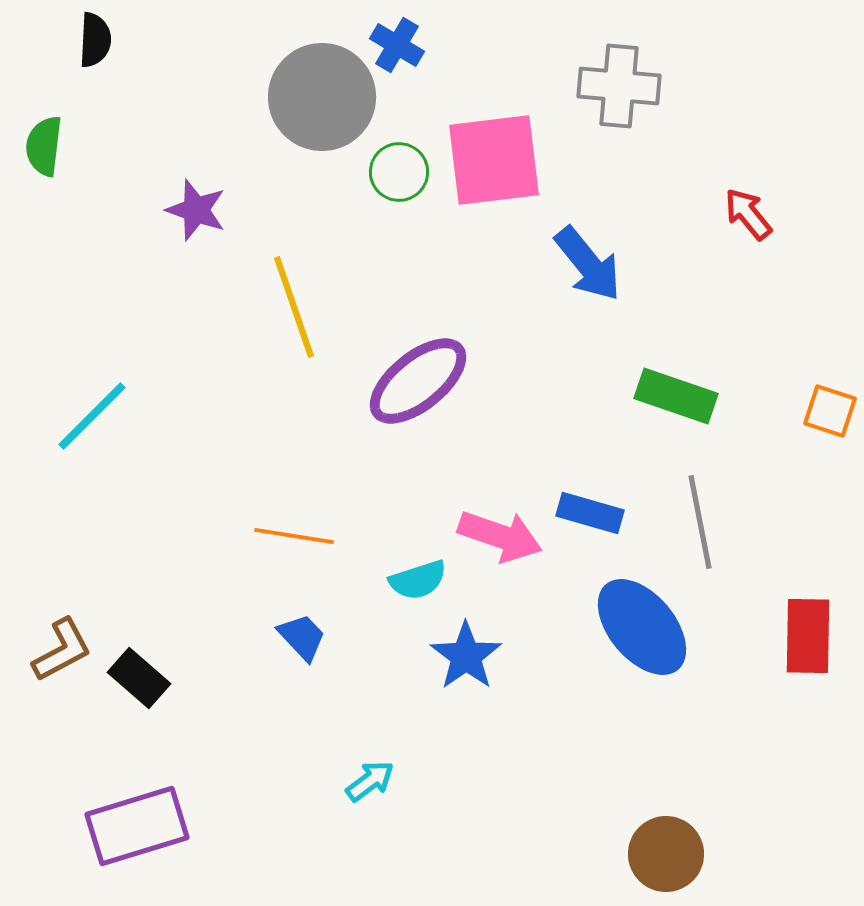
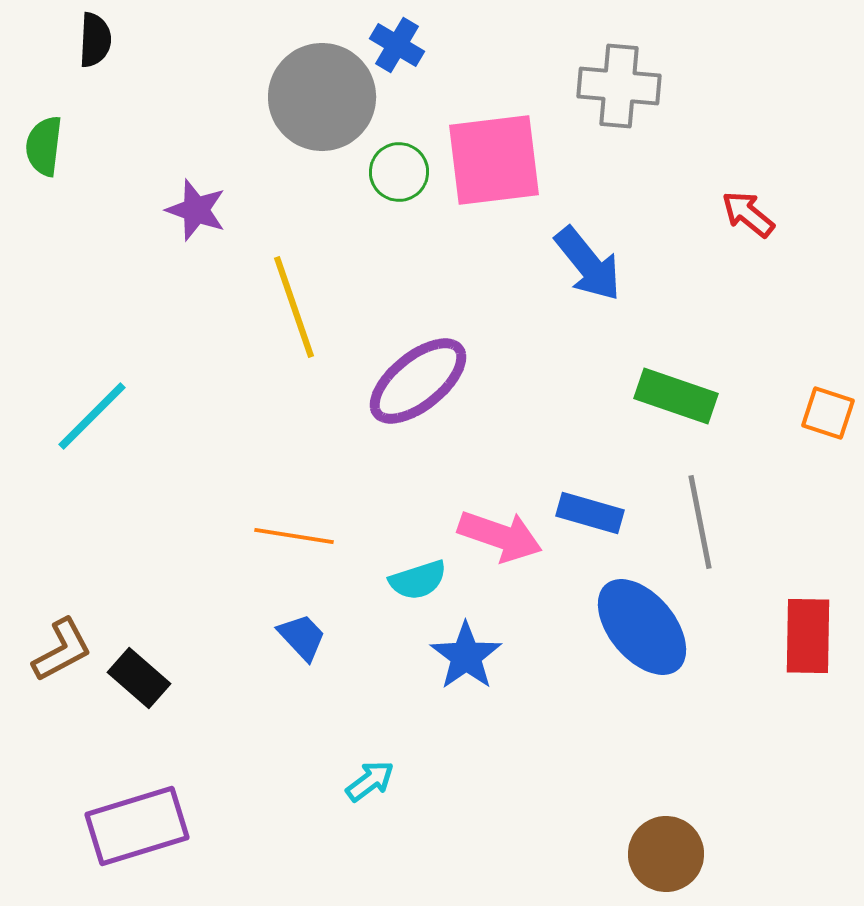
red arrow: rotated 12 degrees counterclockwise
orange square: moved 2 px left, 2 px down
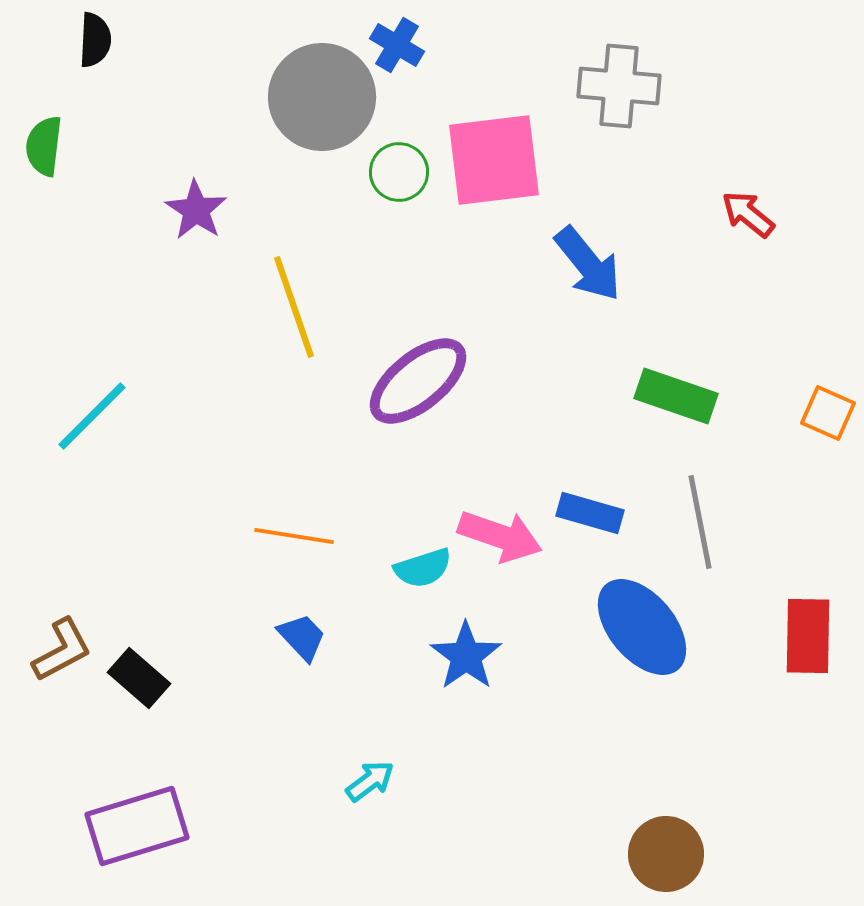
purple star: rotated 14 degrees clockwise
orange square: rotated 6 degrees clockwise
cyan semicircle: moved 5 px right, 12 px up
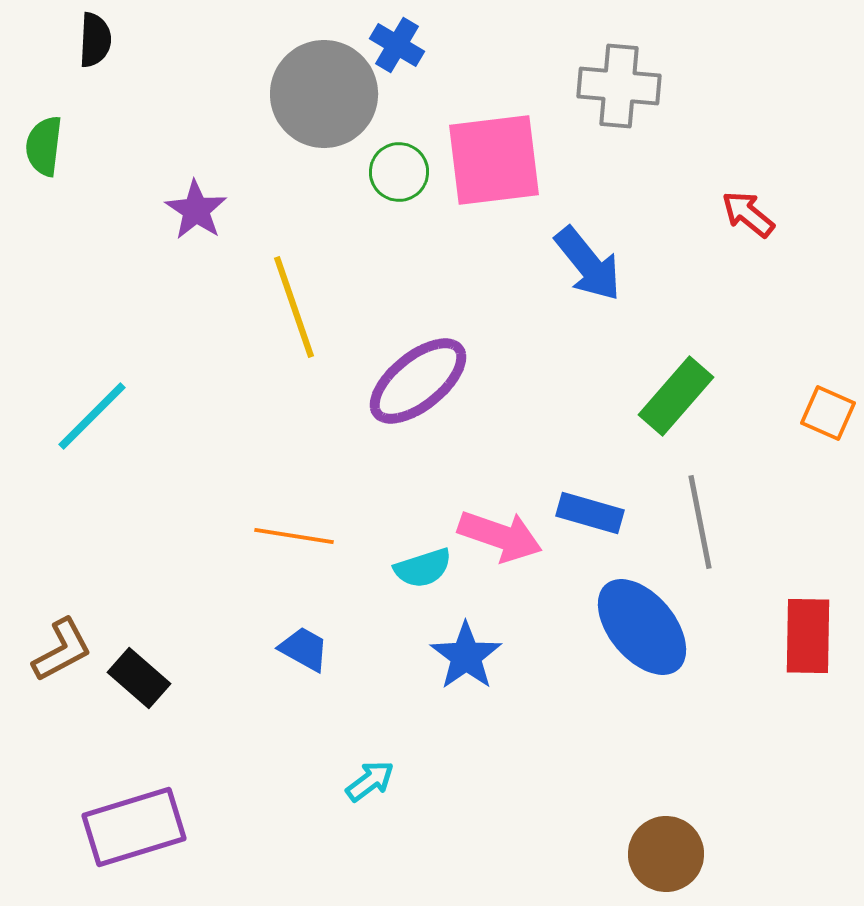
gray circle: moved 2 px right, 3 px up
green rectangle: rotated 68 degrees counterclockwise
blue trapezoid: moved 2 px right, 12 px down; rotated 18 degrees counterclockwise
purple rectangle: moved 3 px left, 1 px down
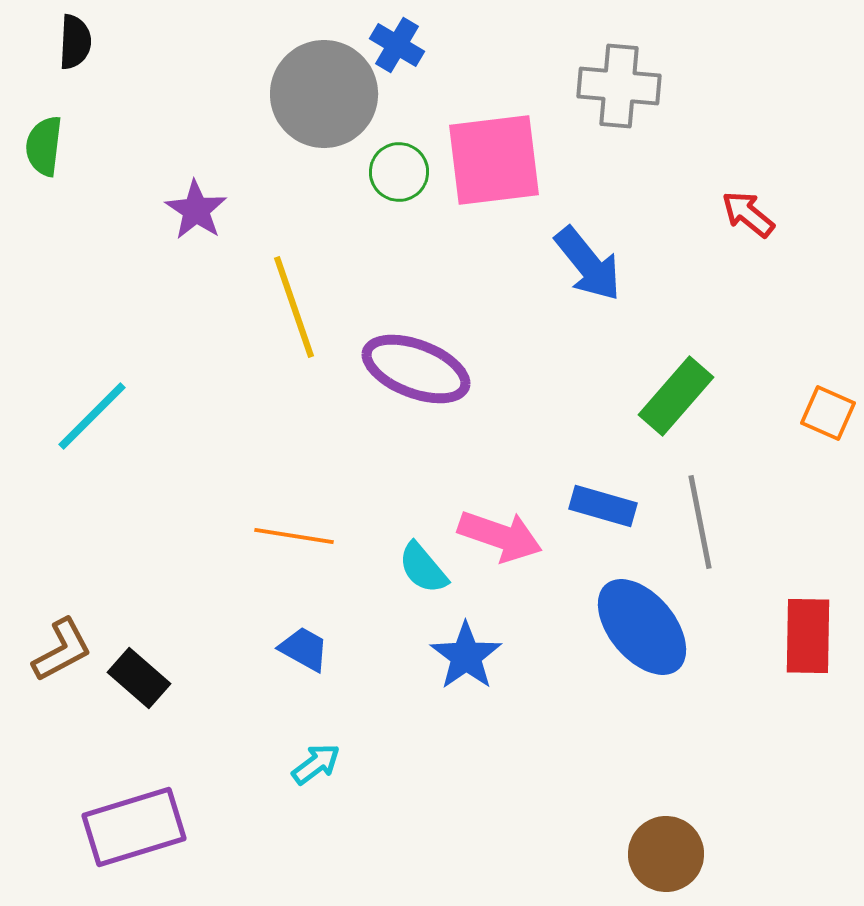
black semicircle: moved 20 px left, 2 px down
purple ellipse: moved 2 px left, 12 px up; rotated 60 degrees clockwise
blue rectangle: moved 13 px right, 7 px up
cyan semicircle: rotated 68 degrees clockwise
cyan arrow: moved 54 px left, 17 px up
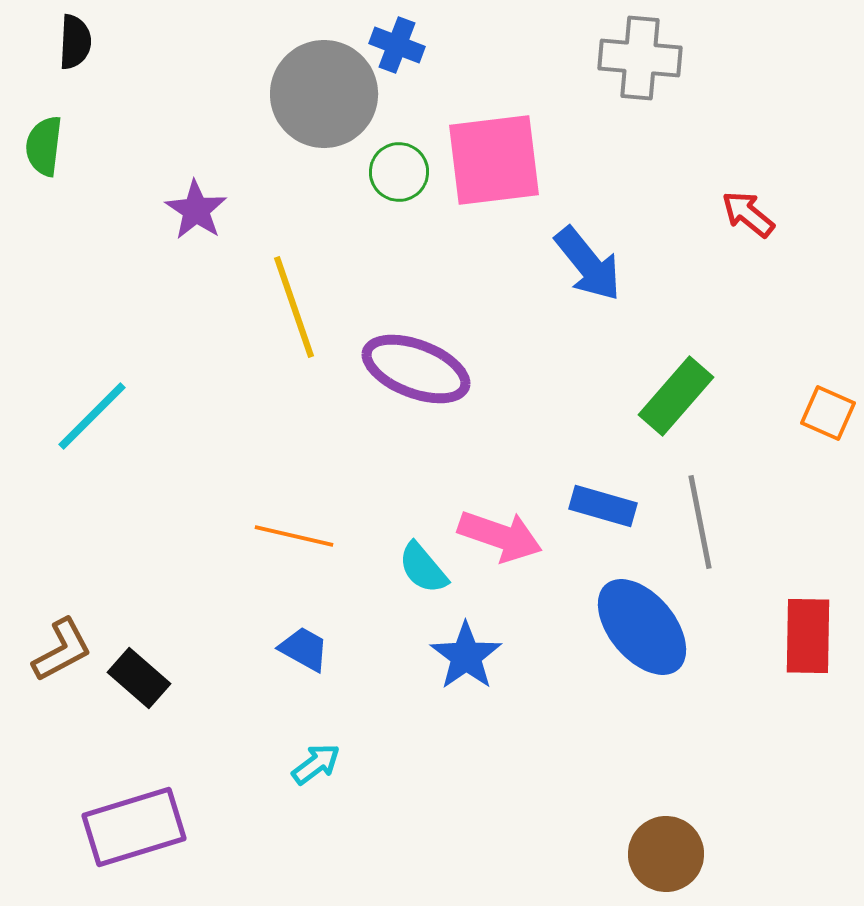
blue cross: rotated 10 degrees counterclockwise
gray cross: moved 21 px right, 28 px up
orange line: rotated 4 degrees clockwise
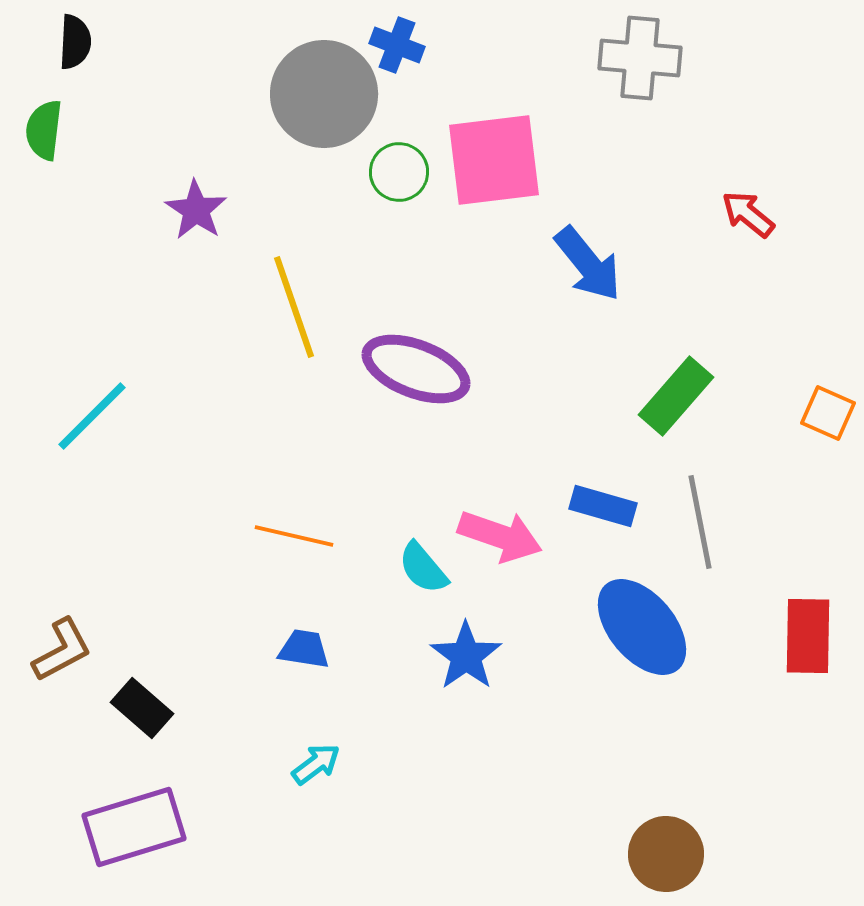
green semicircle: moved 16 px up
blue trapezoid: rotated 20 degrees counterclockwise
black rectangle: moved 3 px right, 30 px down
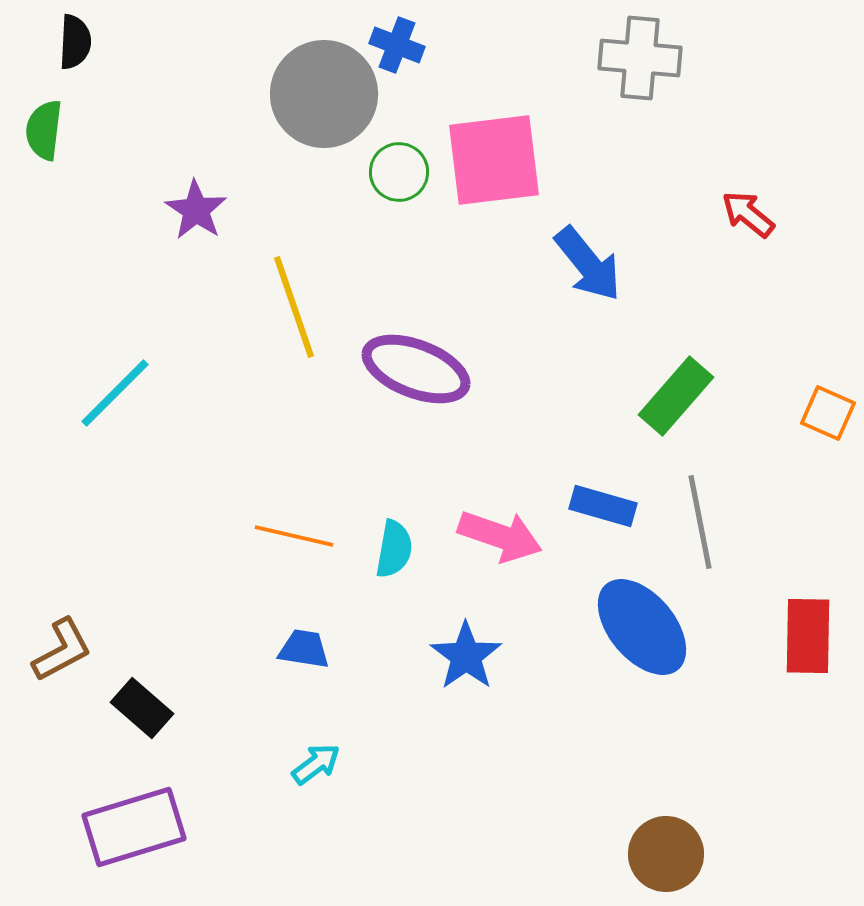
cyan line: moved 23 px right, 23 px up
cyan semicircle: moved 29 px left, 19 px up; rotated 130 degrees counterclockwise
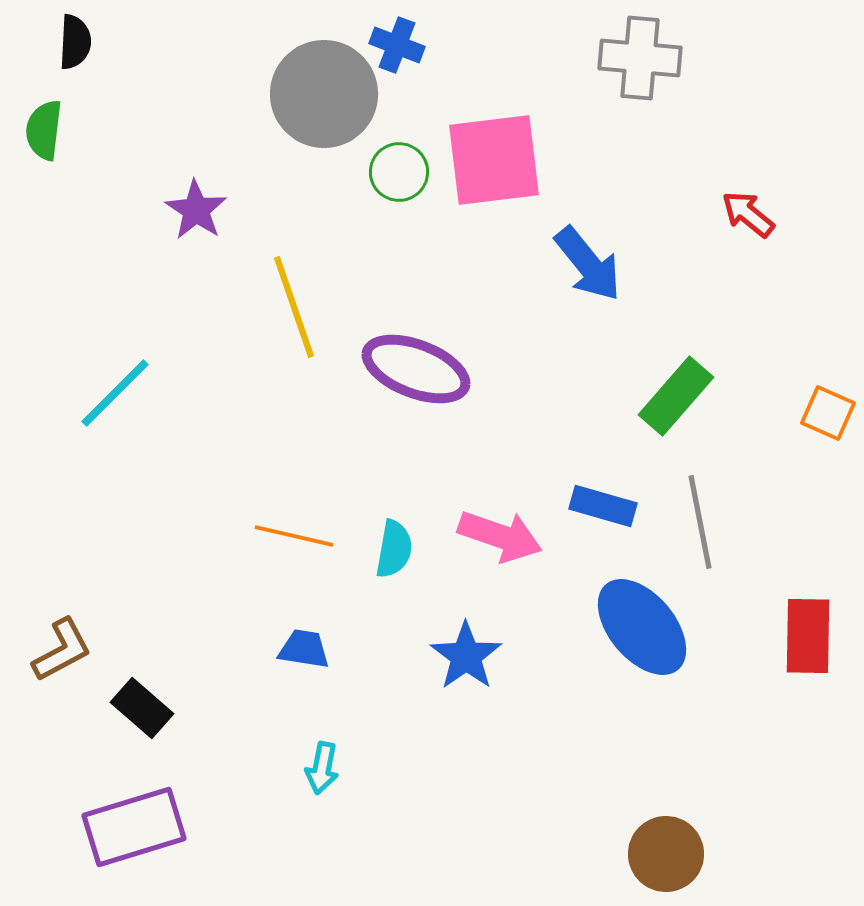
cyan arrow: moved 6 px right, 4 px down; rotated 138 degrees clockwise
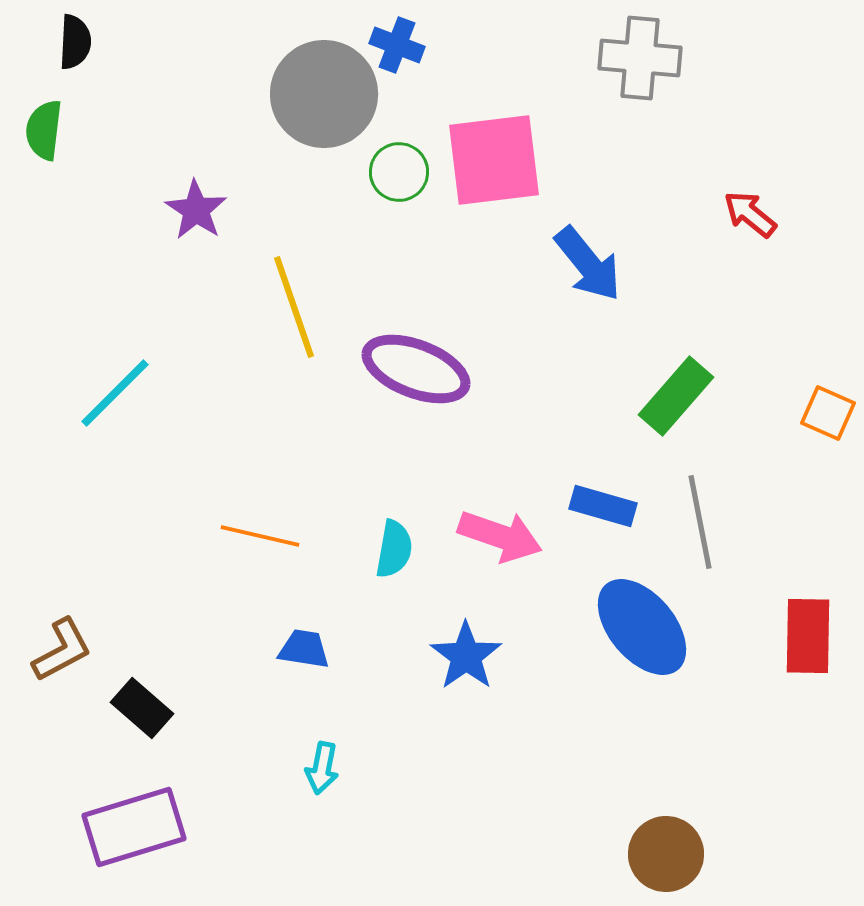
red arrow: moved 2 px right
orange line: moved 34 px left
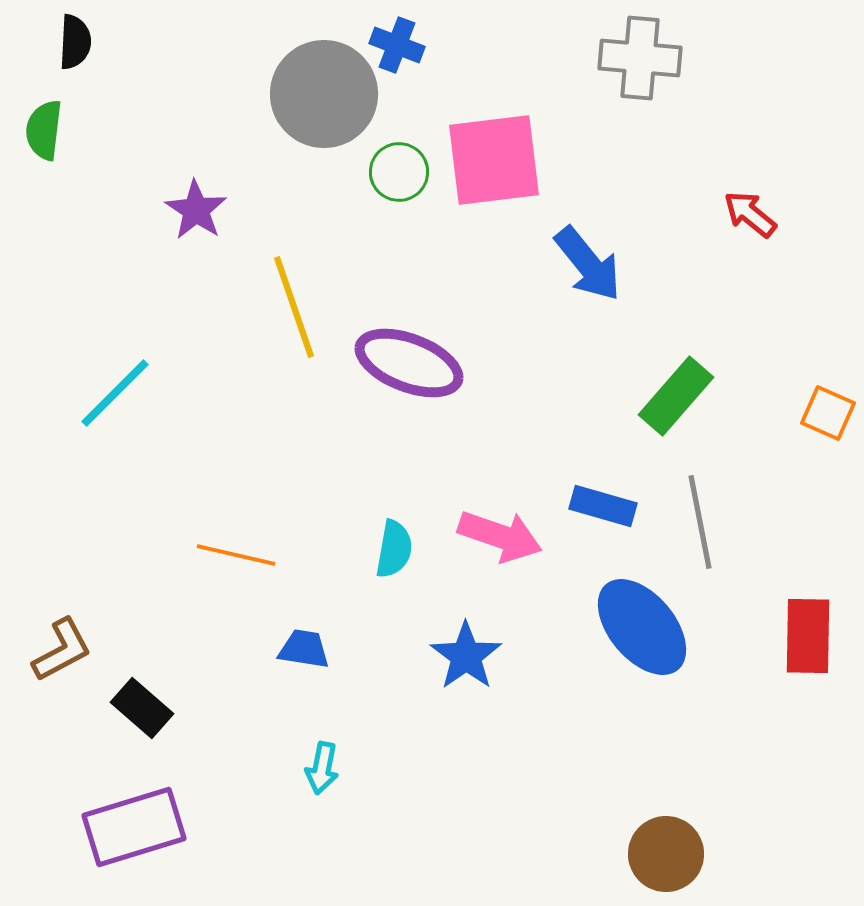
purple ellipse: moved 7 px left, 6 px up
orange line: moved 24 px left, 19 px down
